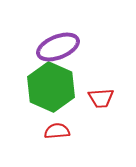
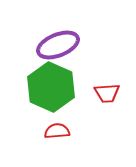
purple ellipse: moved 2 px up
red trapezoid: moved 6 px right, 5 px up
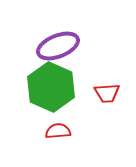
purple ellipse: moved 1 px down
red semicircle: moved 1 px right
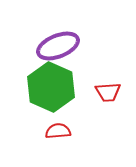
red trapezoid: moved 1 px right, 1 px up
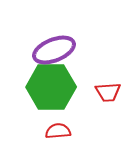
purple ellipse: moved 4 px left, 4 px down
green hexagon: rotated 24 degrees counterclockwise
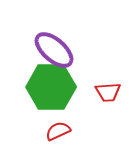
purple ellipse: rotated 63 degrees clockwise
red semicircle: rotated 20 degrees counterclockwise
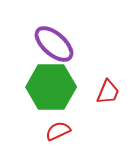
purple ellipse: moved 6 px up
red trapezoid: rotated 64 degrees counterclockwise
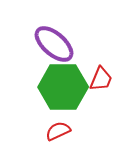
green hexagon: moved 12 px right
red trapezoid: moved 7 px left, 13 px up
